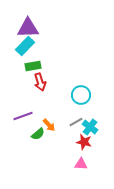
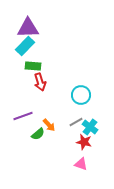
green rectangle: rotated 14 degrees clockwise
pink triangle: rotated 16 degrees clockwise
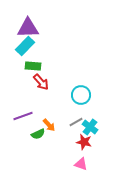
red arrow: moved 1 px right; rotated 24 degrees counterclockwise
green semicircle: rotated 16 degrees clockwise
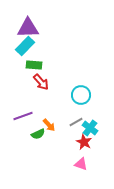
green rectangle: moved 1 px right, 1 px up
cyan cross: moved 1 px down
red star: rotated 14 degrees clockwise
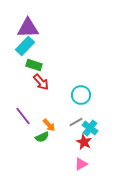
green rectangle: rotated 14 degrees clockwise
purple line: rotated 72 degrees clockwise
green semicircle: moved 4 px right, 3 px down
pink triangle: rotated 48 degrees counterclockwise
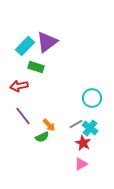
purple triangle: moved 19 px right, 14 px down; rotated 35 degrees counterclockwise
green rectangle: moved 2 px right, 2 px down
red arrow: moved 22 px left, 4 px down; rotated 120 degrees clockwise
cyan circle: moved 11 px right, 3 px down
gray line: moved 2 px down
red star: moved 1 px left, 1 px down
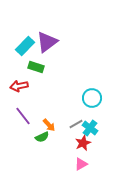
red star: rotated 21 degrees clockwise
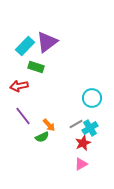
cyan cross: rotated 21 degrees clockwise
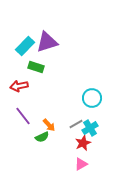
purple triangle: rotated 20 degrees clockwise
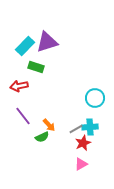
cyan circle: moved 3 px right
gray line: moved 5 px down
cyan cross: moved 1 px up; rotated 28 degrees clockwise
